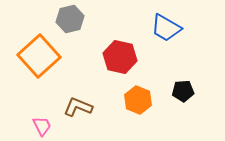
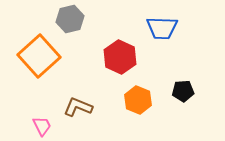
blue trapezoid: moved 4 px left; rotated 28 degrees counterclockwise
red hexagon: rotated 12 degrees clockwise
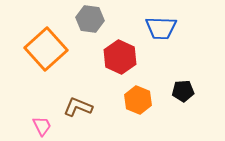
gray hexagon: moved 20 px right; rotated 20 degrees clockwise
blue trapezoid: moved 1 px left
orange square: moved 7 px right, 7 px up
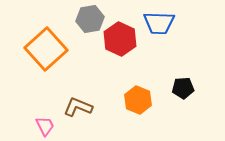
gray hexagon: rotated 16 degrees counterclockwise
blue trapezoid: moved 2 px left, 5 px up
red hexagon: moved 18 px up
black pentagon: moved 3 px up
pink trapezoid: moved 3 px right
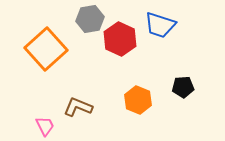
blue trapezoid: moved 1 px right, 2 px down; rotated 16 degrees clockwise
black pentagon: moved 1 px up
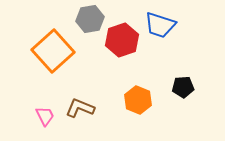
red hexagon: moved 2 px right, 1 px down; rotated 16 degrees clockwise
orange square: moved 7 px right, 2 px down
brown L-shape: moved 2 px right, 1 px down
pink trapezoid: moved 10 px up
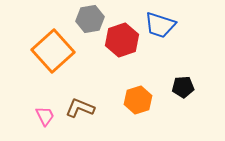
orange hexagon: rotated 20 degrees clockwise
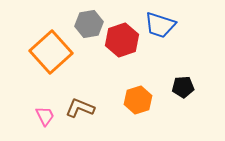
gray hexagon: moved 1 px left, 5 px down
orange square: moved 2 px left, 1 px down
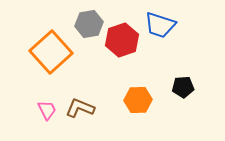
orange hexagon: rotated 16 degrees clockwise
pink trapezoid: moved 2 px right, 6 px up
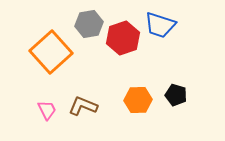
red hexagon: moved 1 px right, 2 px up
black pentagon: moved 7 px left, 8 px down; rotated 20 degrees clockwise
brown L-shape: moved 3 px right, 2 px up
